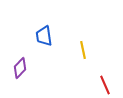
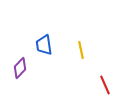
blue trapezoid: moved 9 px down
yellow line: moved 2 px left
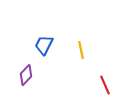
blue trapezoid: rotated 35 degrees clockwise
purple diamond: moved 6 px right, 7 px down
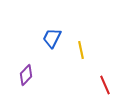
blue trapezoid: moved 8 px right, 7 px up
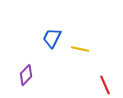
yellow line: moved 1 px left, 1 px up; rotated 66 degrees counterclockwise
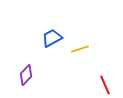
blue trapezoid: rotated 35 degrees clockwise
yellow line: rotated 30 degrees counterclockwise
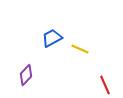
yellow line: rotated 42 degrees clockwise
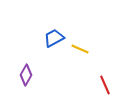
blue trapezoid: moved 2 px right
purple diamond: rotated 15 degrees counterclockwise
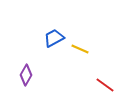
red line: rotated 30 degrees counterclockwise
